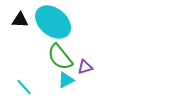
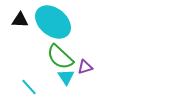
green semicircle: rotated 8 degrees counterclockwise
cyan triangle: moved 3 px up; rotated 36 degrees counterclockwise
cyan line: moved 5 px right
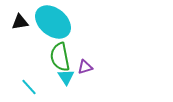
black triangle: moved 2 px down; rotated 12 degrees counterclockwise
green semicircle: rotated 36 degrees clockwise
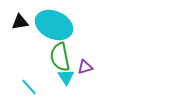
cyan ellipse: moved 1 px right, 3 px down; rotated 15 degrees counterclockwise
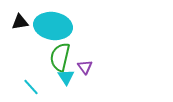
cyan ellipse: moved 1 px left, 1 px down; rotated 15 degrees counterclockwise
green semicircle: rotated 24 degrees clockwise
purple triangle: rotated 49 degrees counterclockwise
cyan line: moved 2 px right
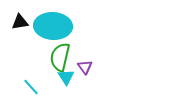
cyan ellipse: rotated 6 degrees counterclockwise
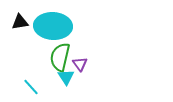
purple triangle: moved 5 px left, 3 px up
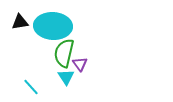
green semicircle: moved 4 px right, 4 px up
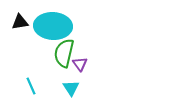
cyan triangle: moved 5 px right, 11 px down
cyan line: moved 1 px up; rotated 18 degrees clockwise
